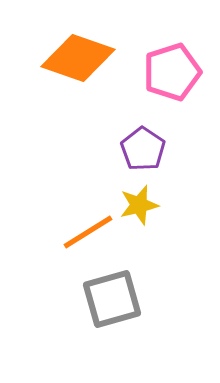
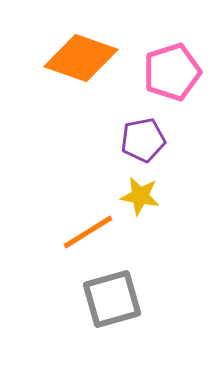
orange diamond: moved 3 px right
purple pentagon: moved 9 px up; rotated 27 degrees clockwise
yellow star: moved 1 px right, 9 px up; rotated 24 degrees clockwise
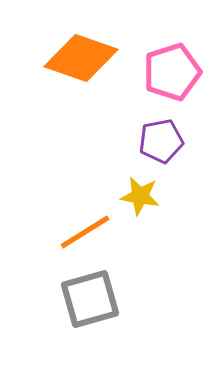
purple pentagon: moved 18 px right, 1 px down
orange line: moved 3 px left
gray square: moved 22 px left
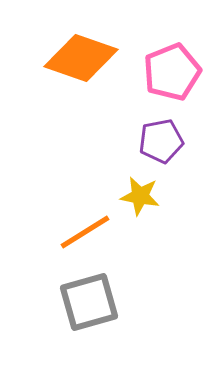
pink pentagon: rotated 4 degrees counterclockwise
gray square: moved 1 px left, 3 px down
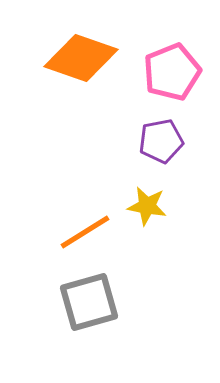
yellow star: moved 7 px right, 10 px down
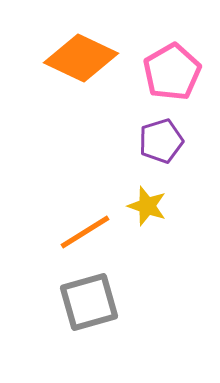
orange diamond: rotated 6 degrees clockwise
pink pentagon: rotated 8 degrees counterclockwise
purple pentagon: rotated 6 degrees counterclockwise
yellow star: rotated 9 degrees clockwise
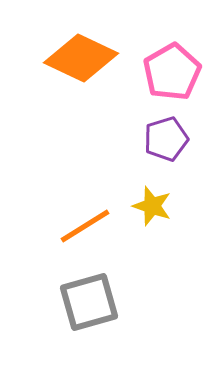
purple pentagon: moved 5 px right, 2 px up
yellow star: moved 5 px right
orange line: moved 6 px up
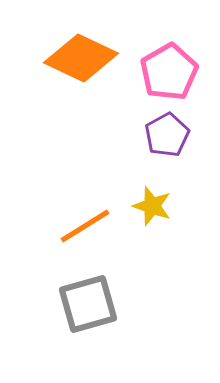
pink pentagon: moved 3 px left
purple pentagon: moved 1 px right, 4 px up; rotated 12 degrees counterclockwise
gray square: moved 1 px left, 2 px down
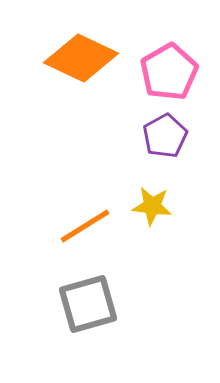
purple pentagon: moved 2 px left, 1 px down
yellow star: rotated 12 degrees counterclockwise
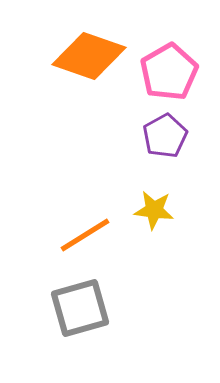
orange diamond: moved 8 px right, 2 px up; rotated 6 degrees counterclockwise
yellow star: moved 2 px right, 4 px down
orange line: moved 9 px down
gray square: moved 8 px left, 4 px down
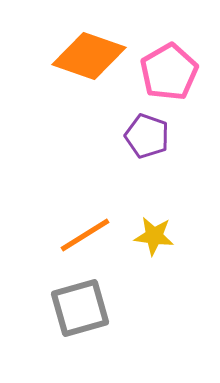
purple pentagon: moved 18 px left; rotated 24 degrees counterclockwise
yellow star: moved 26 px down
